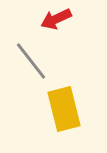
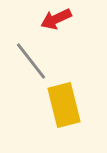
yellow rectangle: moved 4 px up
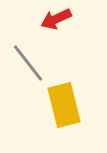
gray line: moved 3 px left, 2 px down
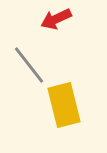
gray line: moved 1 px right, 2 px down
